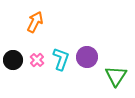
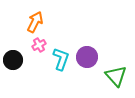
pink cross: moved 2 px right, 15 px up; rotated 16 degrees clockwise
green triangle: rotated 15 degrees counterclockwise
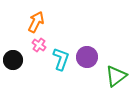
orange arrow: moved 1 px right
pink cross: rotated 24 degrees counterclockwise
green triangle: rotated 35 degrees clockwise
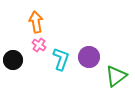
orange arrow: rotated 35 degrees counterclockwise
purple circle: moved 2 px right
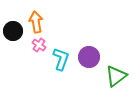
black circle: moved 29 px up
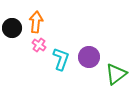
orange arrow: rotated 15 degrees clockwise
black circle: moved 1 px left, 3 px up
green triangle: moved 2 px up
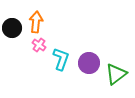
purple circle: moved 6 px down
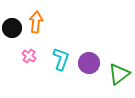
pink cross: moved 10 px left, 11 px down
green triangle: moved 3 px right
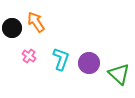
orange arrow: rotated 40 degrees counterclockwise
green triangle: rotated 40 degrees counterclockwise
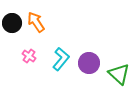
black circle: moved 5 px up
cyan L-shape: rotated 20 degrees clockwise
